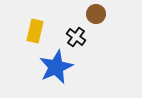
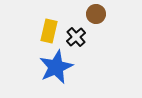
yellow rectangle: moved 14 px right
black cross: rotated 12 degrees clockwise
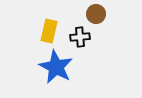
black cross: moved 4 px right; rotated 36 degrees clockwise
blue star: rotated 20 degrees counterclockwise
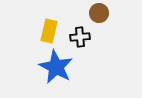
brown circle: moved 3 px right, 1 px up
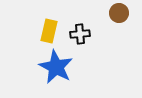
brown circle: moved 20 px right
black cross: moved 3 px up
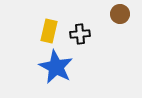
brown circle: moved 1 px right, 1 px down
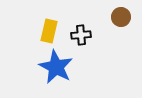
brown circle: moved 1 px right, 3 px down
black cross: moved 1 px right, 1 px down
